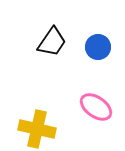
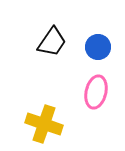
pink ellipse: moved 15 px up; rotated 68 degrees clockwise
yellow cross: moved 7 px right, 5 px up; rotated 6 degrees clockwise
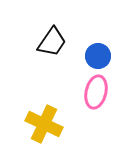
blue circle: moved 9 px down
yellow cross: rotated 6 degrees clockwise
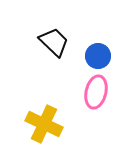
black trapezoid: moved 2 px right; rotated 80 degrees counterclockwise
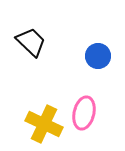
black trapezoid: moved 23 px left
pink ellipse: moved 12 px left, 21 px down
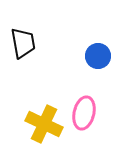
black trapezoid: moved 8 px left, 1 px down; rotated 36 degrees clockwise
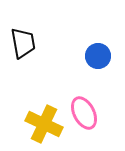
pink ellipse: rotated 40 degrees counterclockwise
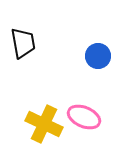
pink ellipse: moved 4 px down; rotated 40 degrees counterclockwise
